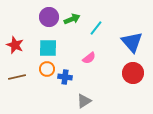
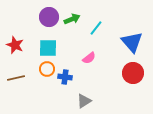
brown line: moved 1 px left, 1 px down
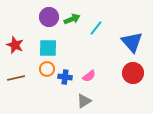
pink semicircle: moved 18 px down
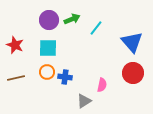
purple circle: moved 3 px down
orange circle: moved 3 px down
pink semicircle: moved 13 px right, 9 px down; rotated 40 degrees counterclockwise
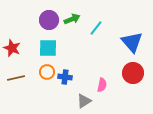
red star: moved 3 px left, 3 px down
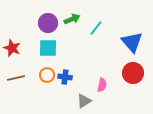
purple circle: moved 1 px left, 3 px down
orange circle: moved 3 px down
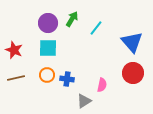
green arrow: rotated 35 degrees counterclockwise
red star: moved 2 px right, 2 px down
blue cross: moved 2 px right, 2 px down
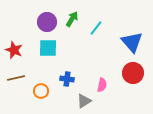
purple circle: moved 1 px left, 1 px up
orange circle: moved 6 px left, 16 px down
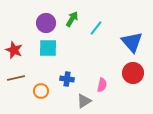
purple circle: moved 1 px left, 1 px down
